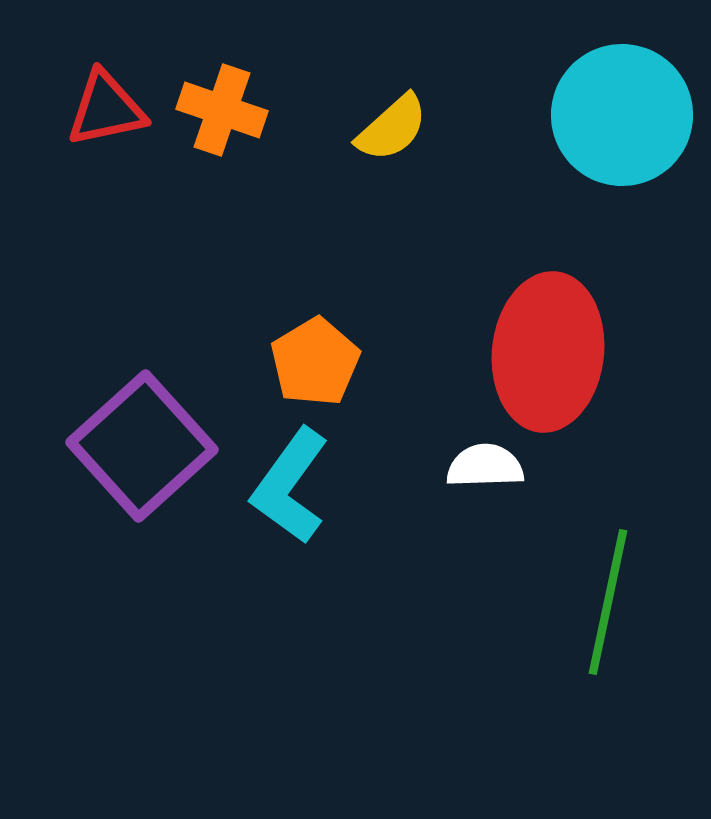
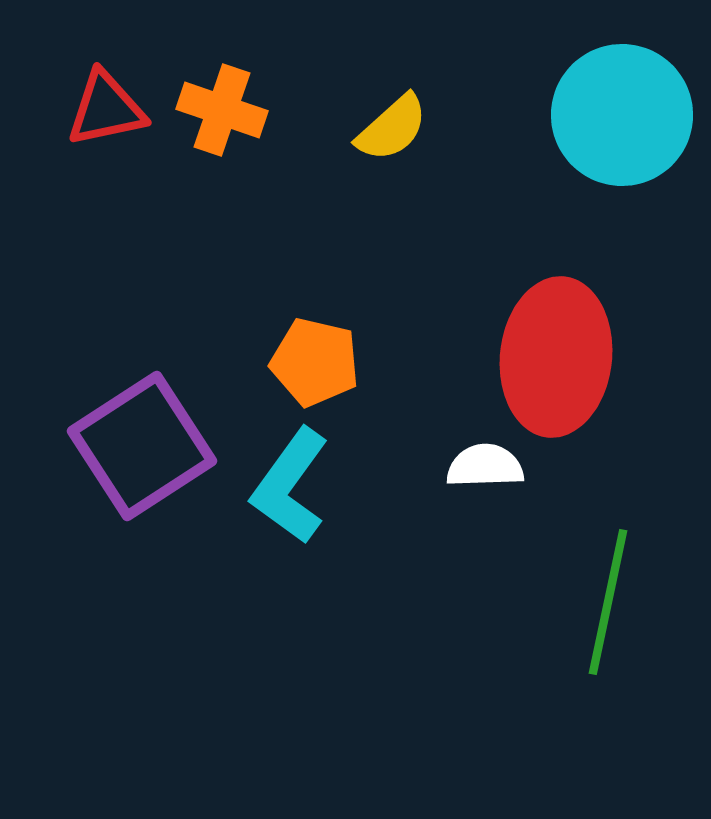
red ellipse: moved 8 px right, 5 px down
orange pentagon: rotated 28 degrees counterclockwise
purple square: rotated 9 degrees clockwise
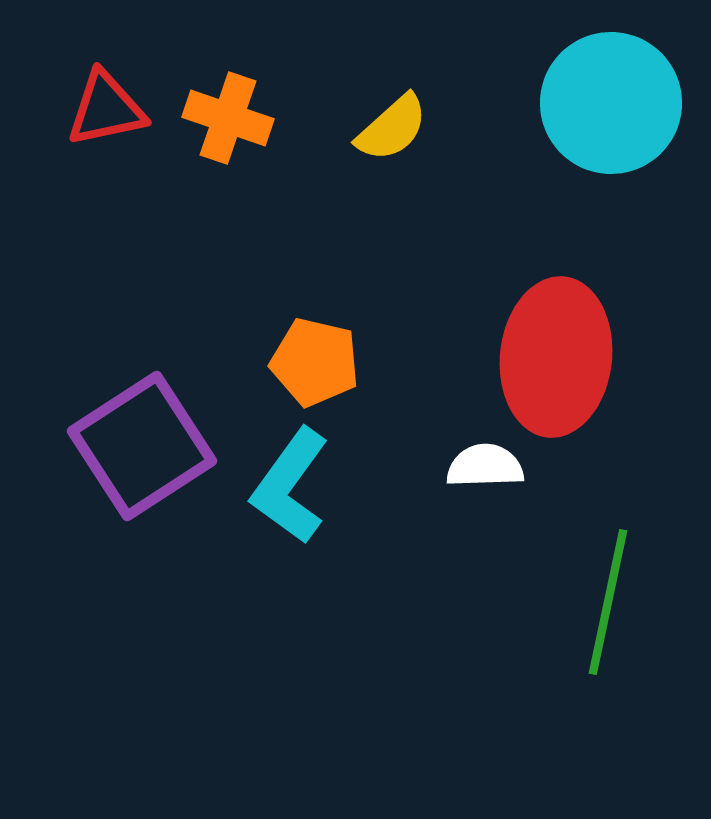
orange cross: moved 6 px right, 8 px down
cyan circle: moved 11 px left, 12 px up
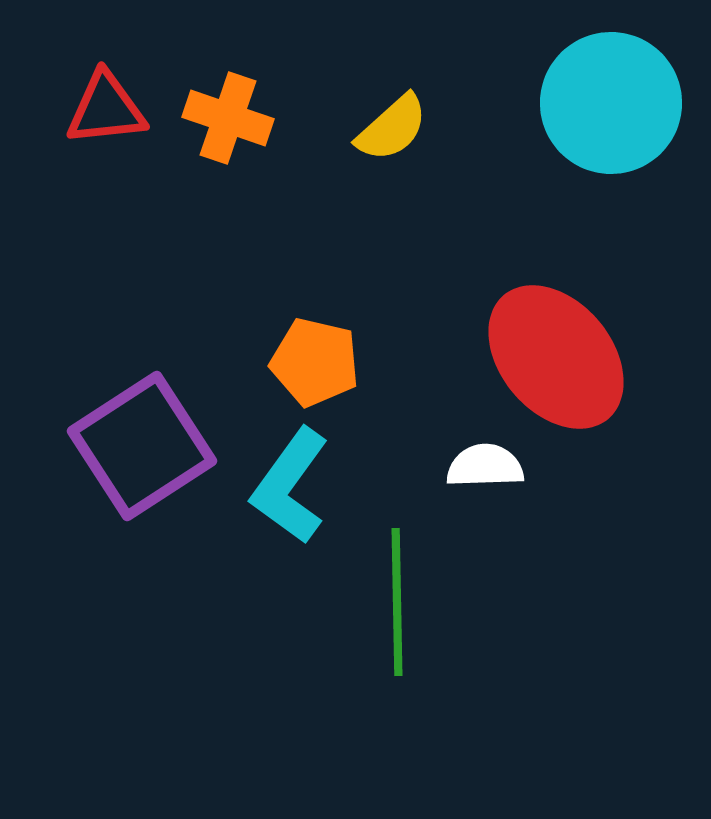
red triangle: rotated 6 degrees clockwise
red ellipse: rotated 46 degrees counterclockwise
green line: moved 211 px left; rotated 13 degrees counterclockwise
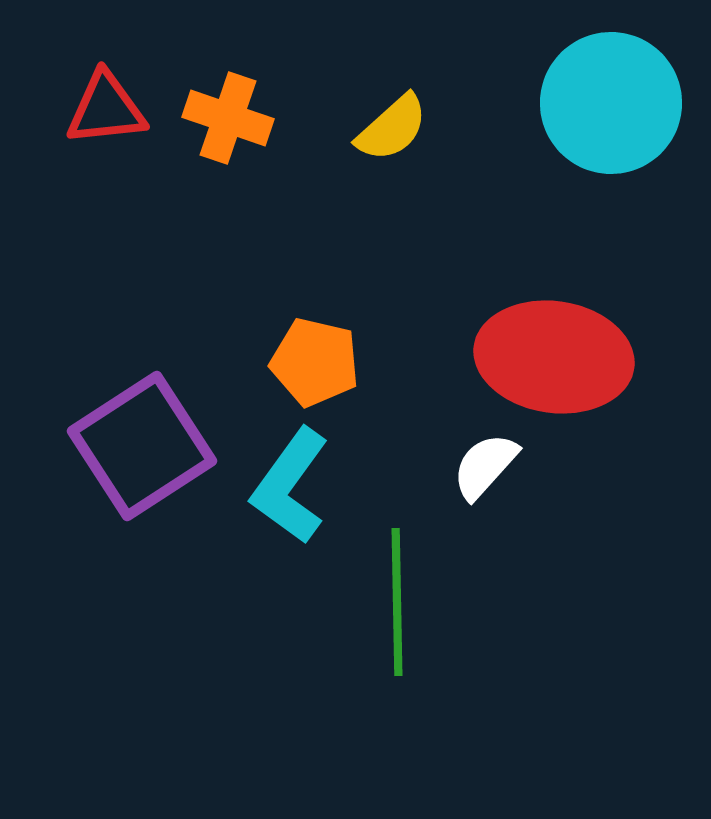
red ellipse: moved 2 px left; rotated 42 degrees counterclockwise
white semicircle: rotated 46 degrees counterclockwise
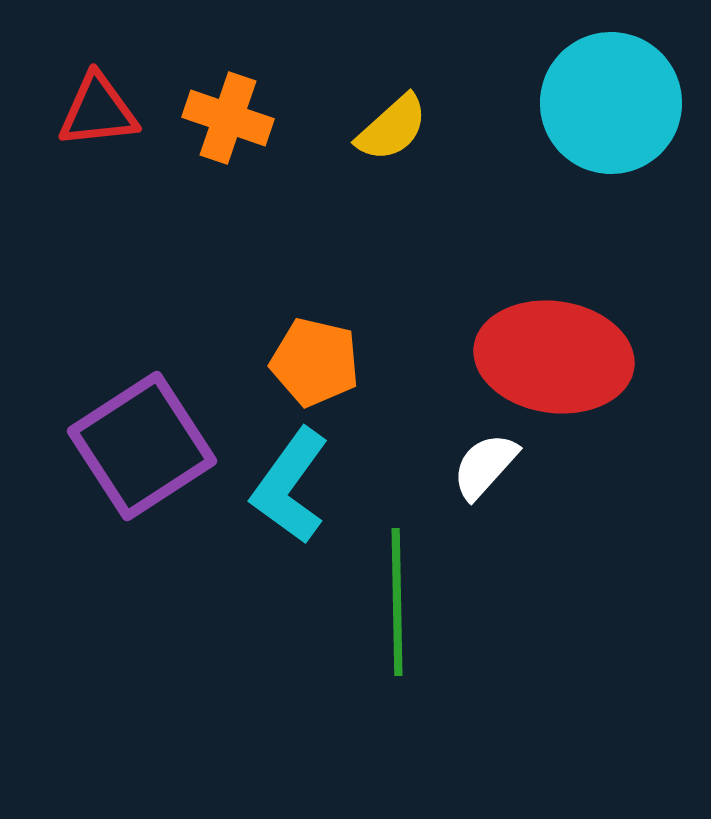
red triangle: moved 8 px left, 2 px down
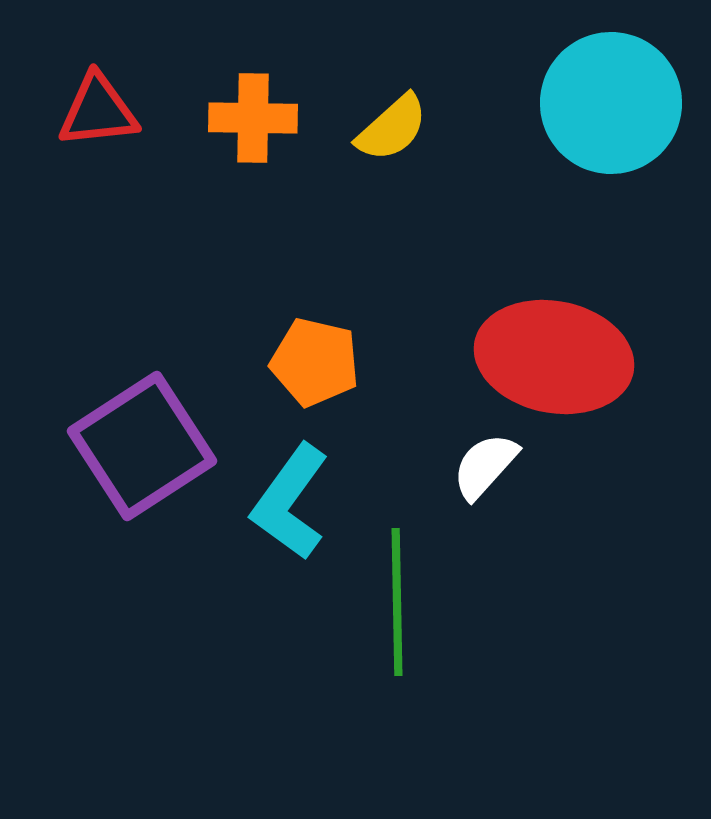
orange cross: moved 25 px right; rotated 18 degrees counterclockwise
red ellipse: rotated 3 degrees clockwise
cyan L-shape: moved 16 px down
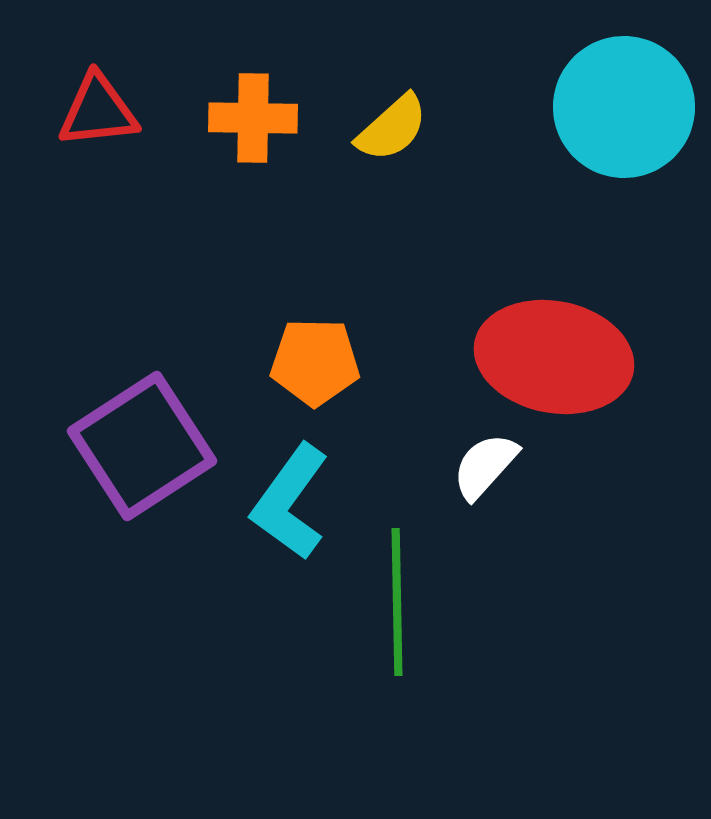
cyan circle: moved 13 px right, 4 px down
orange pentagon: rotated 12 degrees counterclockwise
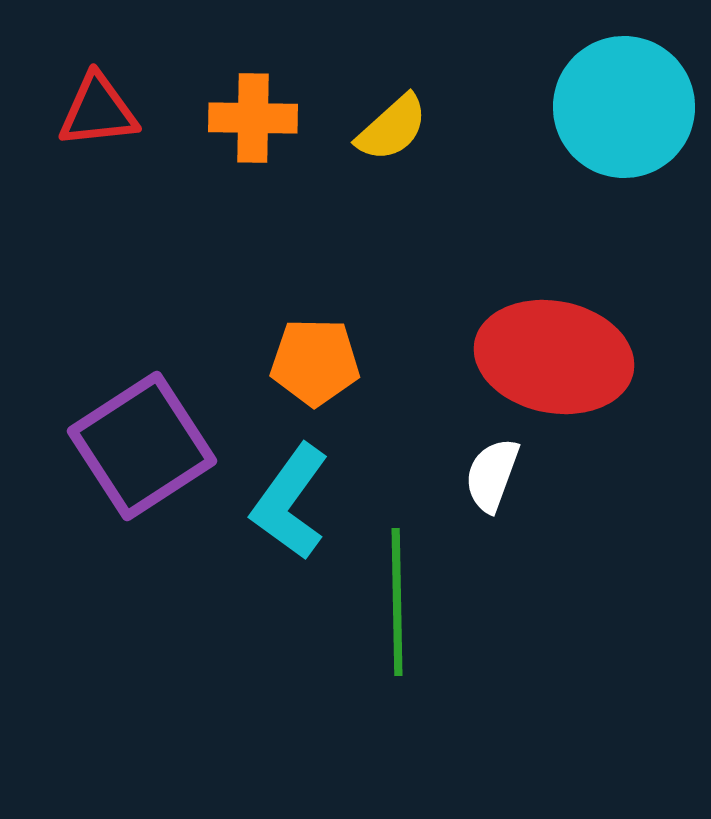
white semicircle: moved 7 px right, 9 px down; rotated 22 degrees counterclockwise
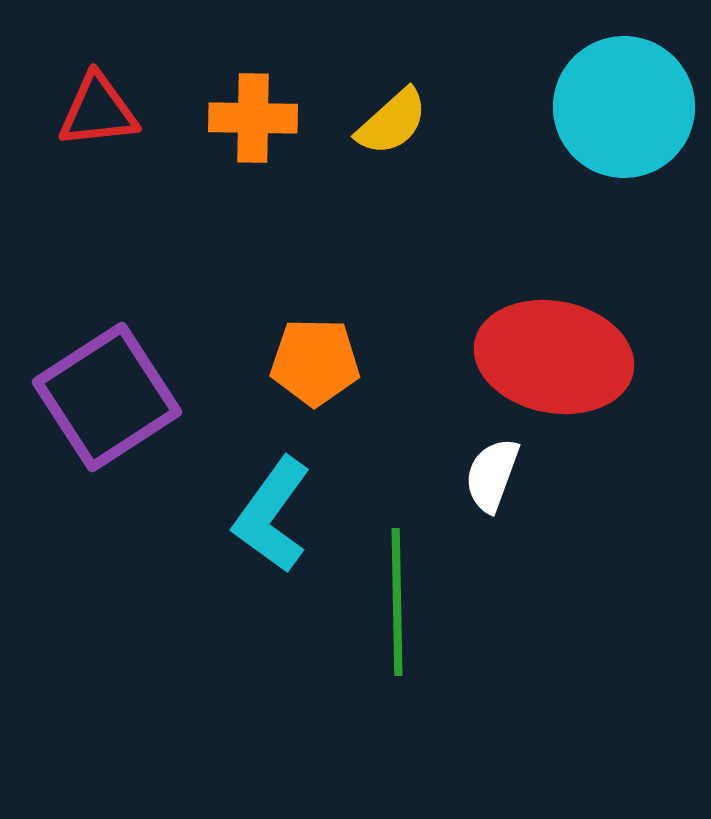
yellow semicircle: moved 6 px up
purple square: moved 35 px left, 49 px up
cyan L-shape: moved 18 px left, 13 px down
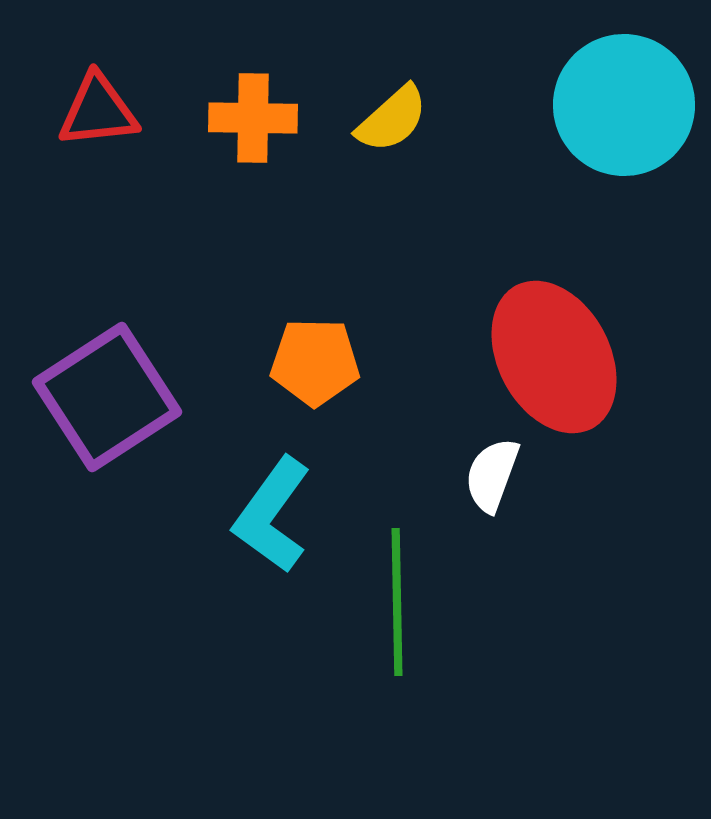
cyan circle: moved 2 px up
yellow semicircle: moved 3 px up
red ellipse: rotated 51 degrees clockwise
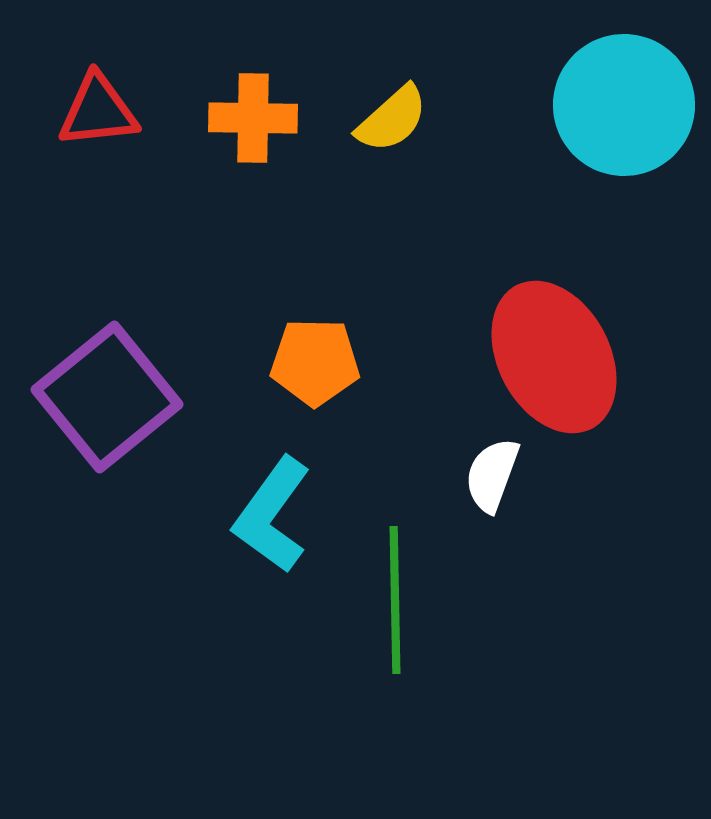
purple square: rotated 6 degrees counterclockwise
green line: moved 2 px left, 2 px up
